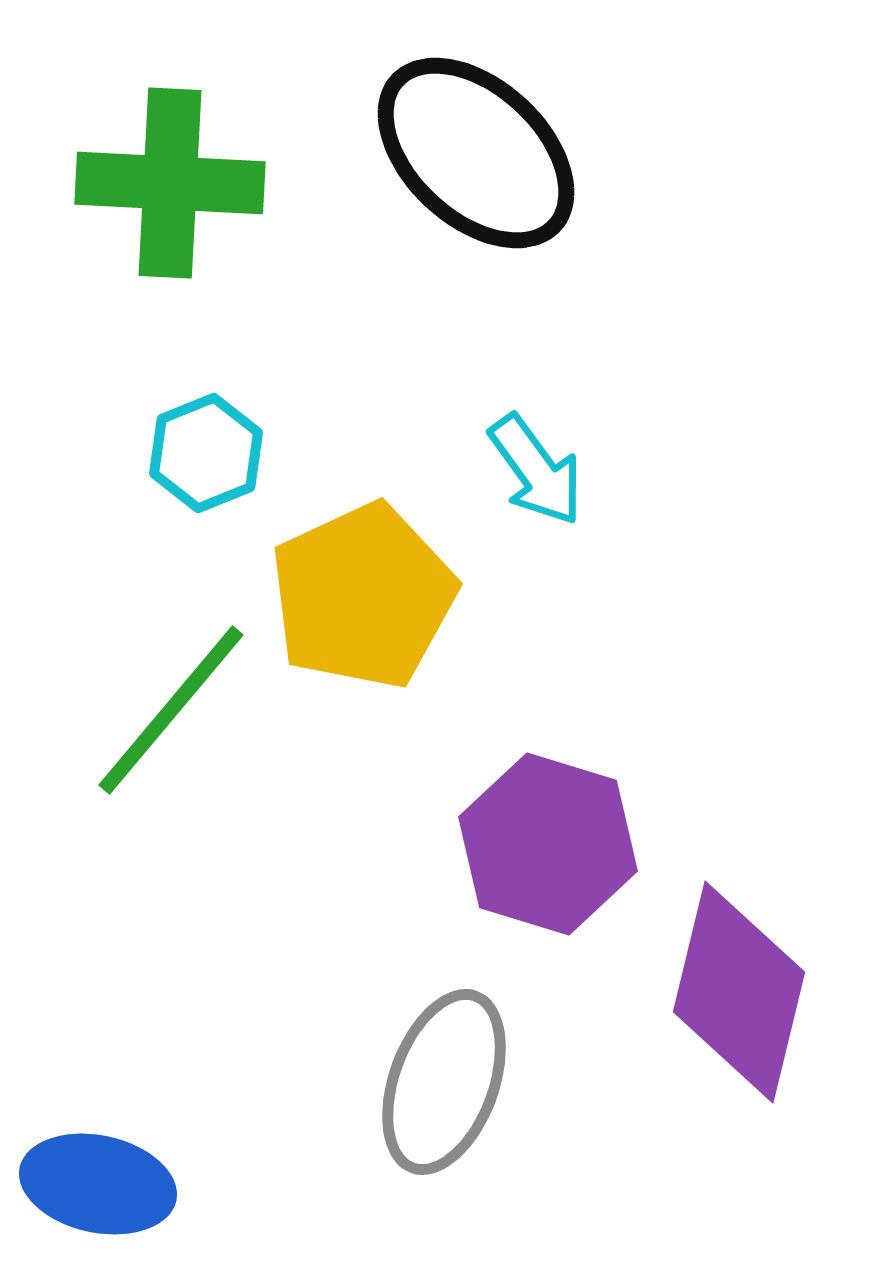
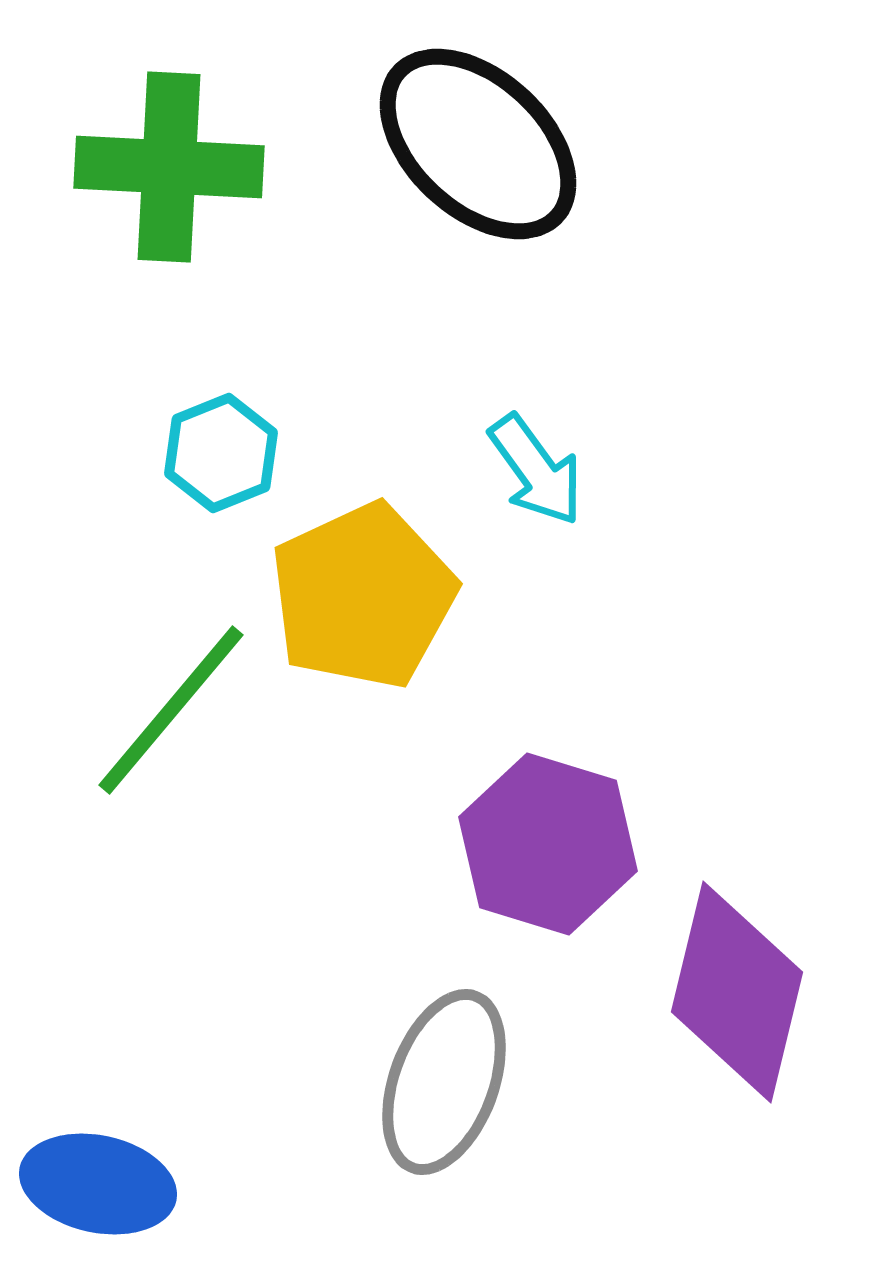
black ellipse: moved 2 px right, 9 px up
green cross: moved 1 px left, 16 px up
cyan hexagon: moved 15 px right
purple diamond: moved 2 px left
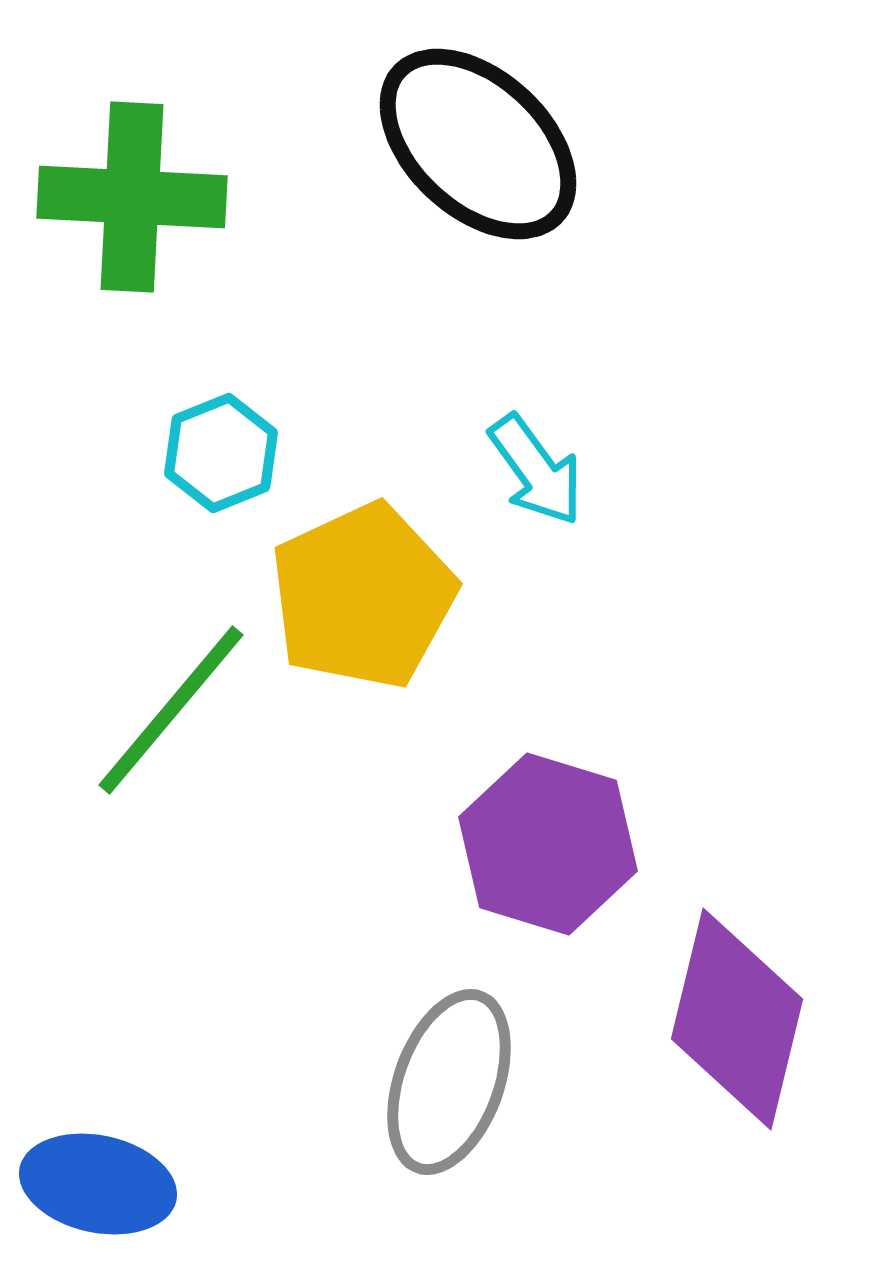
green cross: moved 37 px left, 30 px down
purple diamond: moved 27 px down
gray ellipse: moved 5 px right
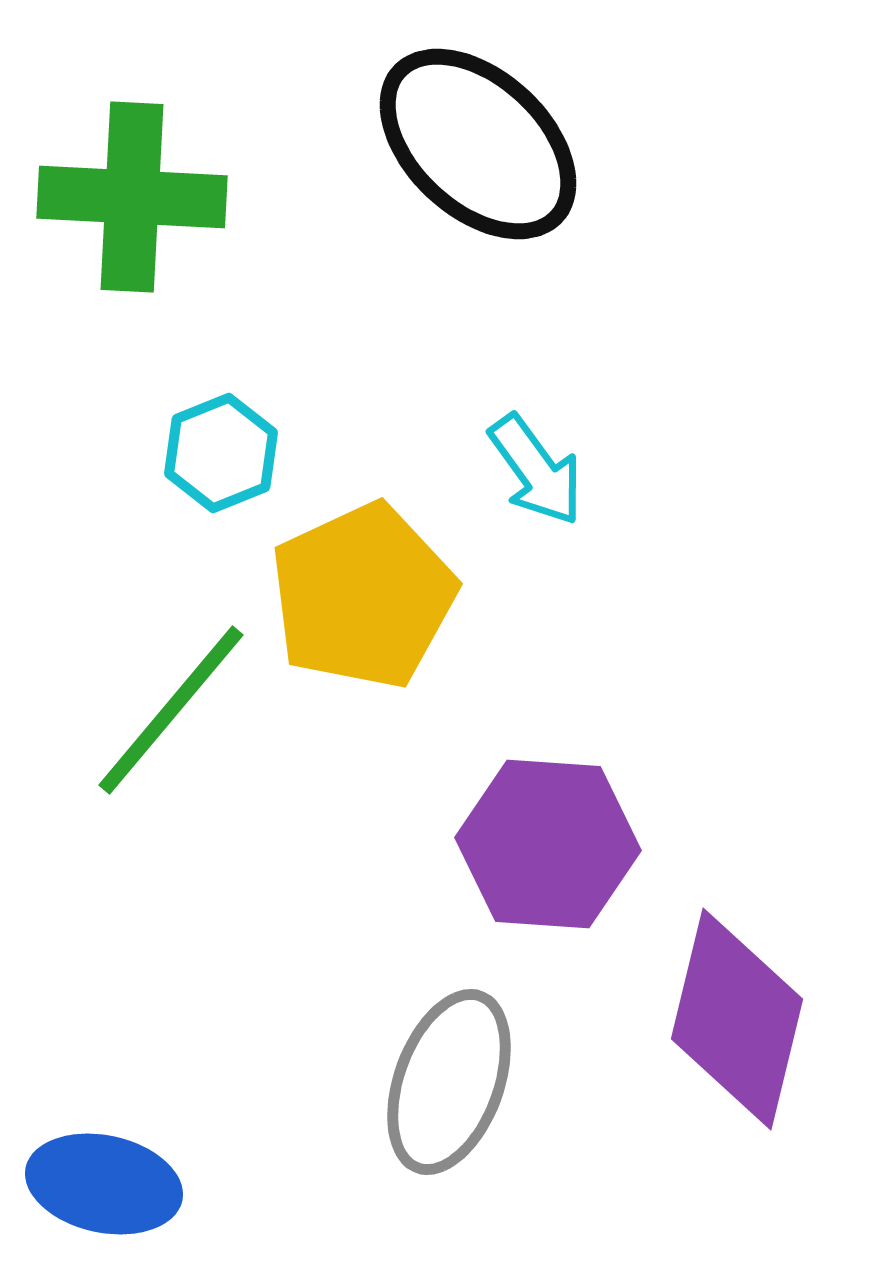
purple hexagon: rotated 13 degrees counterclockwise
blue ellipse: moved 6 px right
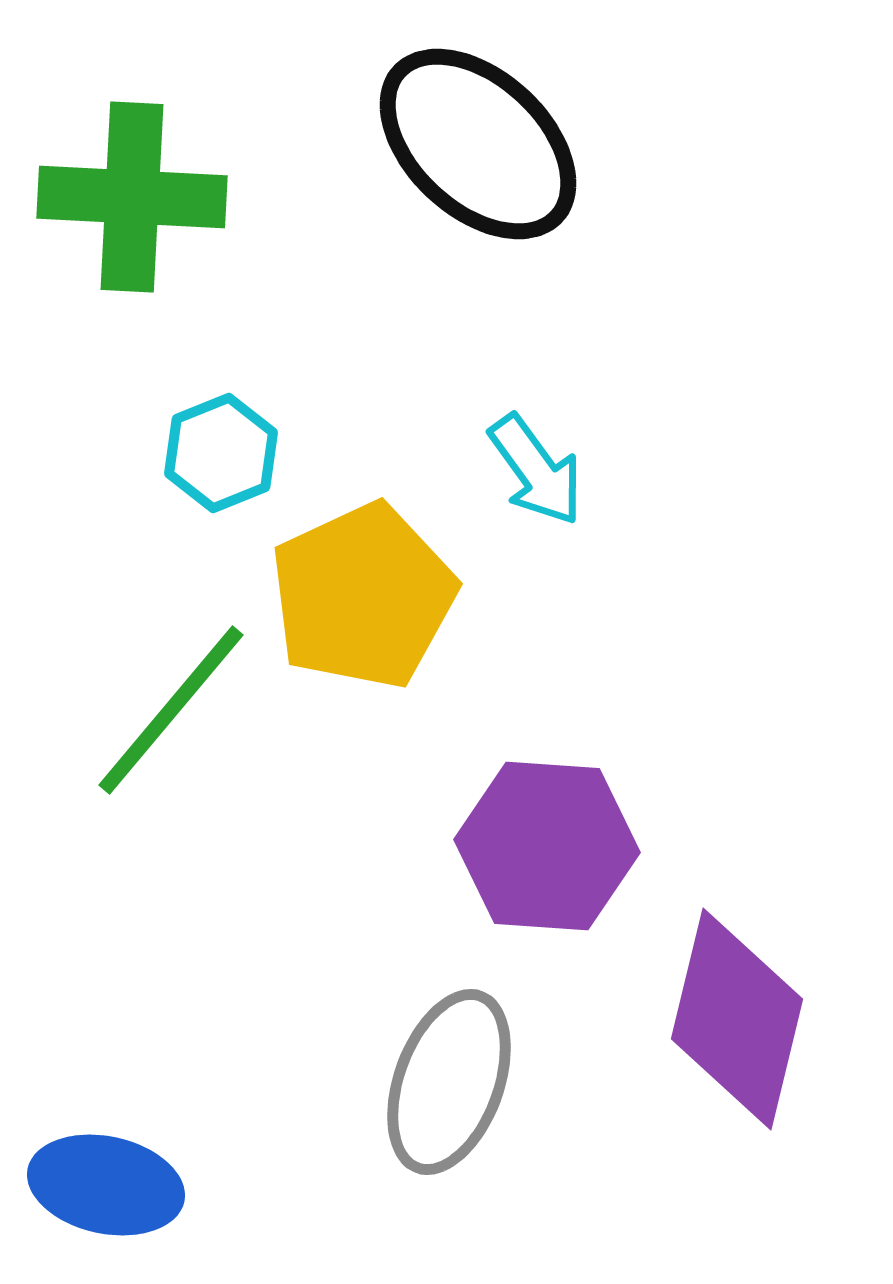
purple hexagon: moved 1 px left, 2 px down
blue ellipse: moved 2 px right, 1 px down
